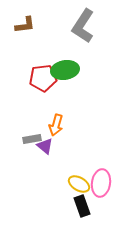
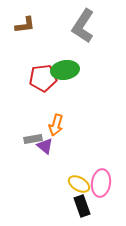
gray rectangle: moved 1 px right
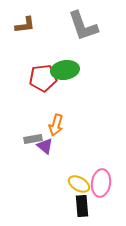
gray L-shape: rotated 52 degrees counterclockwise
black rectangle: rotated 15 degrees clockwise
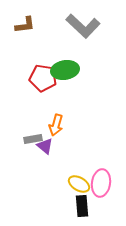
gray L-shape: rotated 28 degrees counterclockwise
red pentagon: rotated 16 degrees clockwise
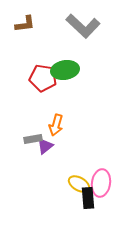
brown L-shape: moved 1 px up
purple triangle: rotated 42 degrees clockwise
black rectangle: moved 6 px right, 8 px up
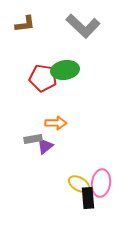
orange arrow: moved 2 px up; rotated 105 degrees counterclockwise
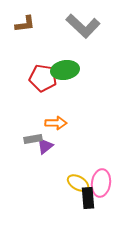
yellow ellipse: moved 1 px left, 1 px up
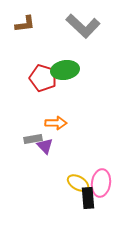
red pentagon: rotated 8 degrees clockwise
purple triangle: rotated 36 degrees counterclockwise
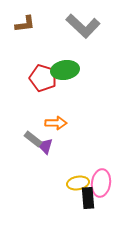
gray rectangle: rotated 48 degrees clockwise
yellow ellipse: rotated 40 degrees counterclockwise
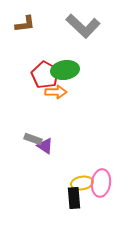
red pentagon: moved 2 px right, 3 px up; rotated 12 degrees clockwise
orange arrow: moved 31 px up
gray rectangle: rotated 18 degrees counterclockwise
purple triangle: rotated 12 degrees counterclockwise
yellow ellipse: moved 4 px right
black rectangle: moved 14 px left
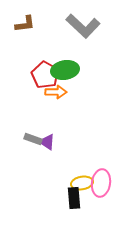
purple triangle: moved 2 px right, 4 px up
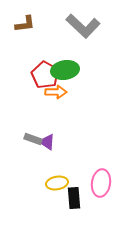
yellow ellipse: moved 25 px left
